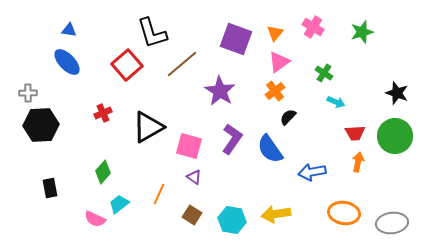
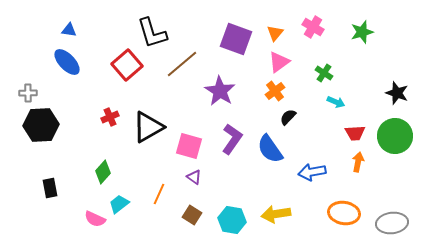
red cross: moved 7 px right, 4 px down
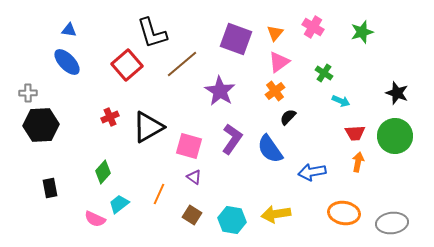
cyan arrow: moved 5 px right, 1 px up
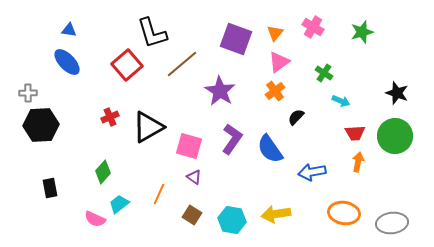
black semicircle: moved 8 px right
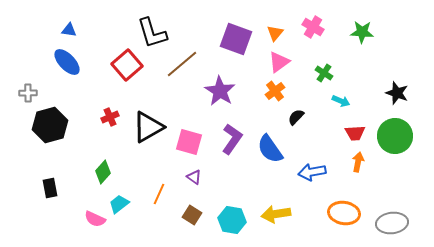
green star: rotated 20 degrees clockwise
black hexagon: moved 9 px right; rotated 12 degrees counterclockwise
pink square: moved 4 px up
